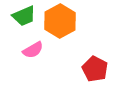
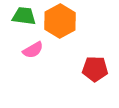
green trapezoid: rotated 150 degrees counterclockwise
red pentagon: rotated 25 degrees counterclockwise
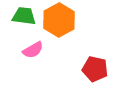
orange hexagon: moved 1 px left, 1 px up
red pentagon: rotated 10 degrees clockwise
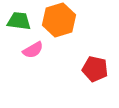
green trapezoid: moved 5 px left, 5 px down
orange hexagon: rotated 12 degrees clockwise
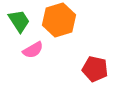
green trapezoid: rotated 50 degrees clockwise
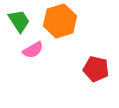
orange hexagon: moved 1 px right, 1 px down
red pentagon: moved 1 px right
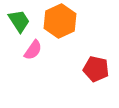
orange hexagon: rotated 8 degrees counterclockwise
pink semicircle: rotated 25 degrees counterclockwise
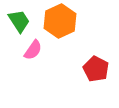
red pentagon: rotated 15 degrees clockwise
